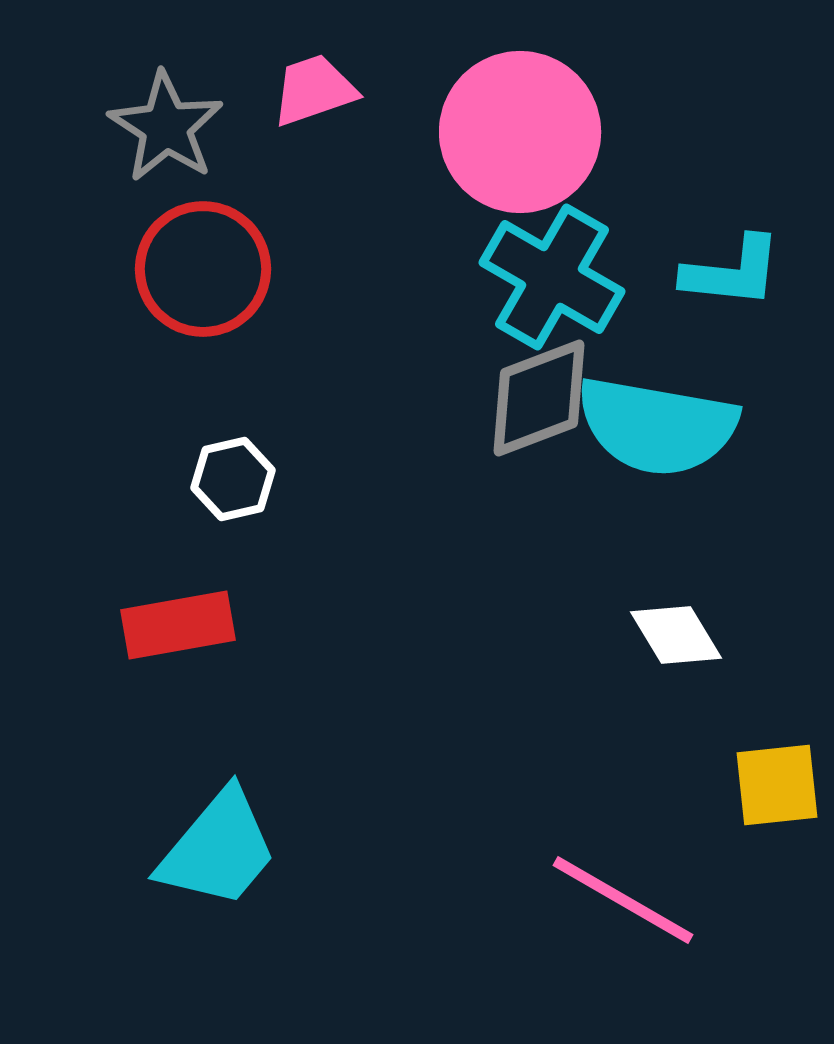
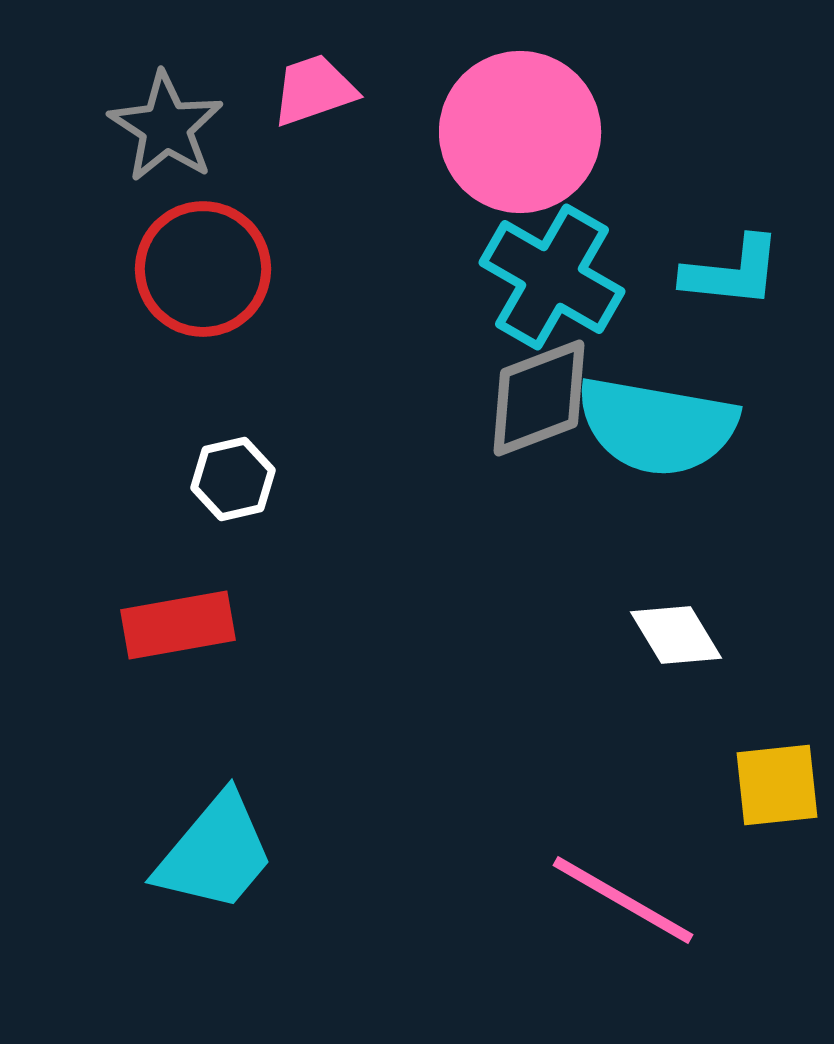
cyan trapezoid: moved 3 px left, 4 px down
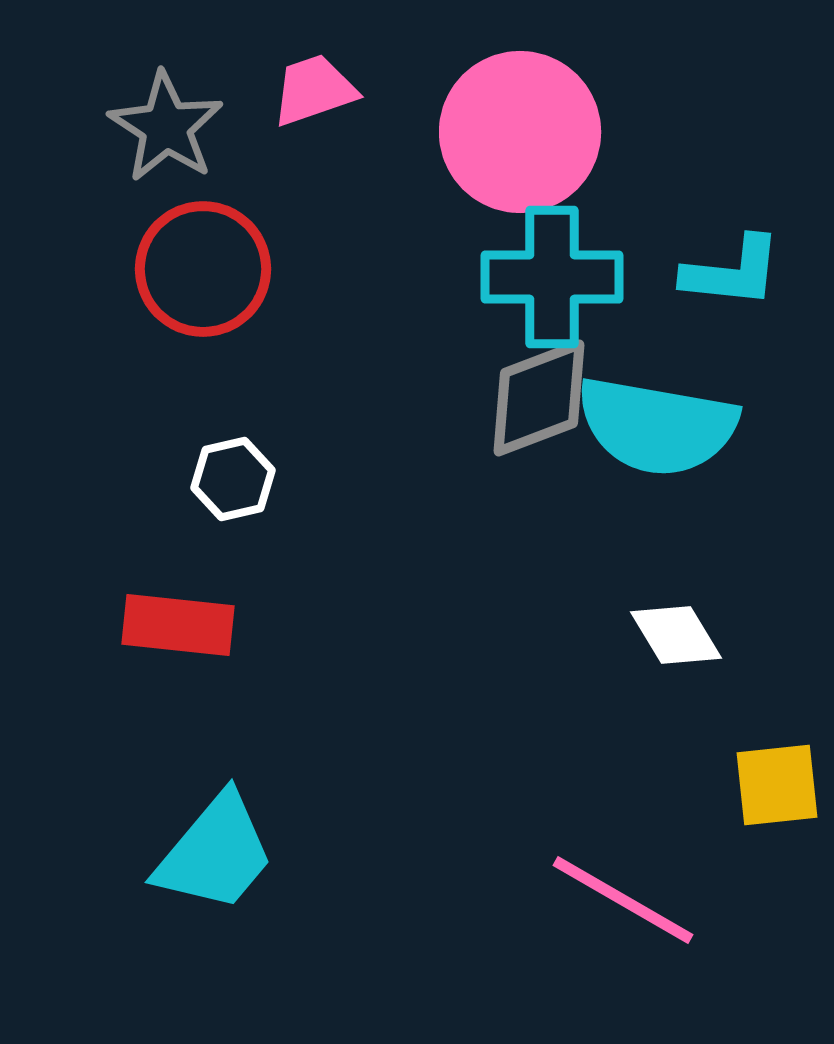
cyan cross: rotated 30 degrees counterclockwise
red rectangle: rotated 16 degrees clockwise
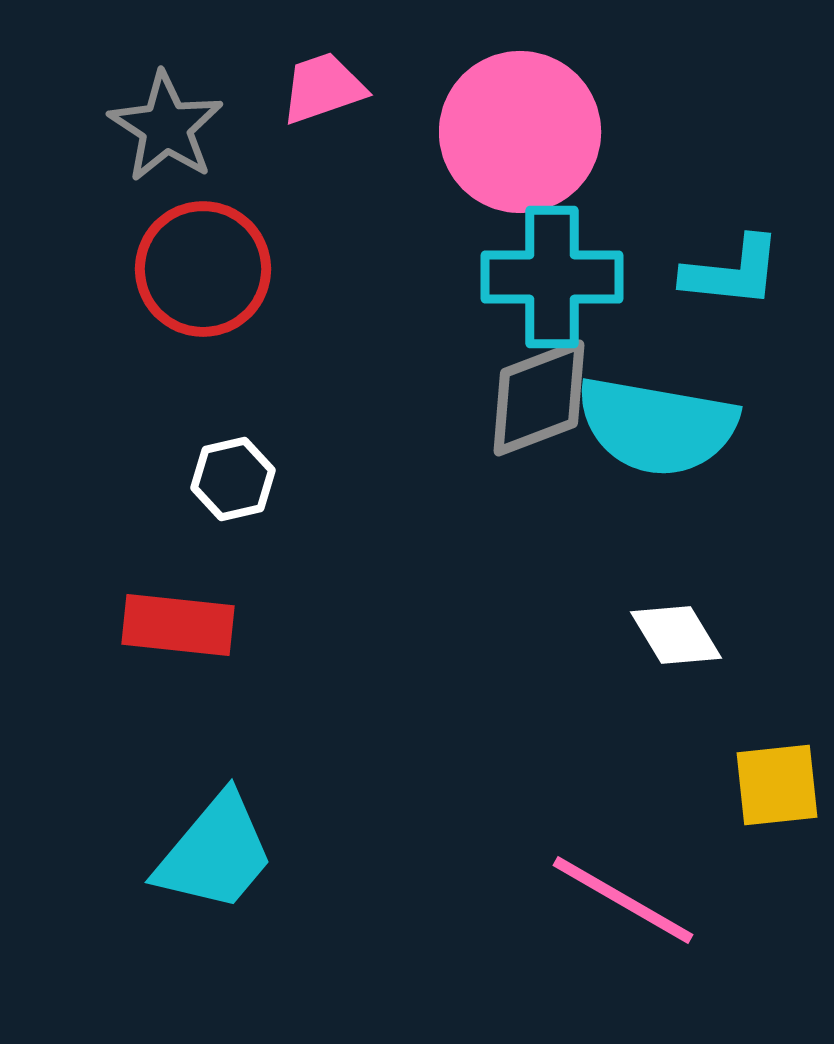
pink trapezoid: moved 9 px right, 2 px up
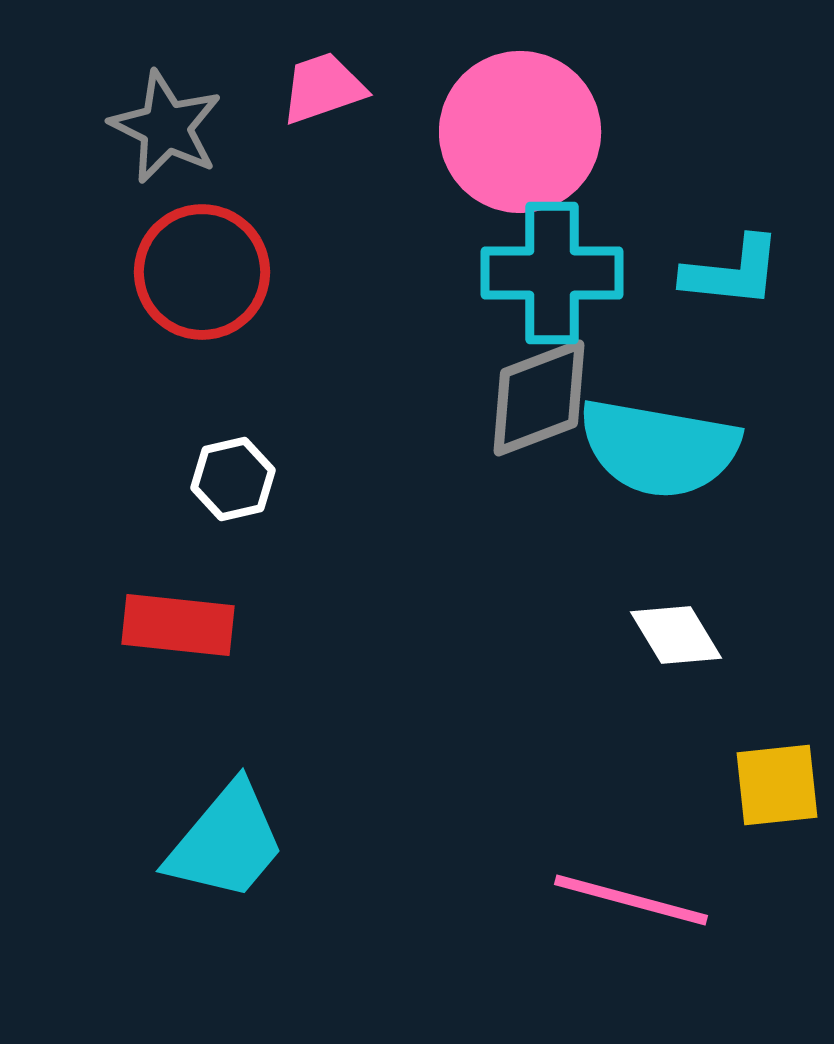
gray star: rotated 7 degrees counterclockwise
red circle: moved 1 px left, 3 px down
cyan cross: moved 4 px up
cyan semicircle: moved 2 px right, 22 px down
cyan trapezoid: moved 11 px right, 11 px up
pink line: moved 8 px right; rotated 15 degrees counterclockwise
